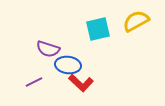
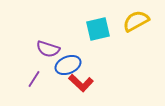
blue ellipse: rotated 30 degrees counterclockwise
purple line: moved 3 px up; rotated 30 degrees counterclockwise
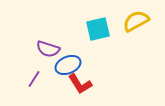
red L-shape: moved 1 px left, 1 px down; rotated 15 degrees clockwise
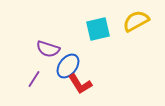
blue ellipse: moved 1 px down; rotated 30 degrees counterclockwise
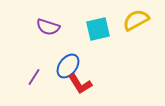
yellow semicircle: moved 1 px up
purple semicircle: moved 22 px up
purple line: moved 2 px up
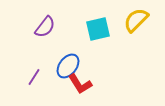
yellow semicircle: rotated 16 degrees counterclockwise
purple semicircle: moved 3 px left; rotated 70 degrees counterclockwise
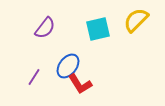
purple semicircle: moved 1 px down
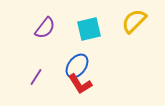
yellow semicircle: moved 2 px left, 1 px down
cyan square: moved 9 px left
blue ellipse: moved 9 px right
purple line: moved 2 px right
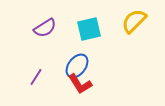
purple semicircle: rotated 20 degrees clockwise
